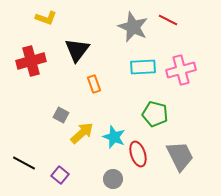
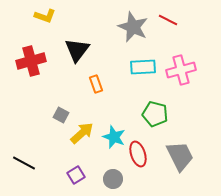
yellow L-shape: moved 1 px left, 2 px up
orange rectangle: moved 2 px right
purple square: moved 16 px right; rotated 18 degrees clockwise
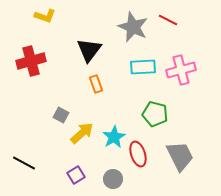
black triangle: moved 12 px right
cyan star: rotated 20 degrees clockwise
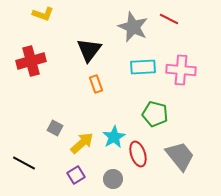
yellow L-shape: moved 2 px left, 2 px up
red line: moved 1 px right, 1 px up
pink cross: rotated 20 degrees clockwise
gray square: moved 6 px left, 13 px down
yellow arrow: moved 10 px down
gray trapezoid: rotated 12 degrees counterclockwise
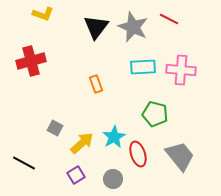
black triangle: moved 7 px right, 23 px up
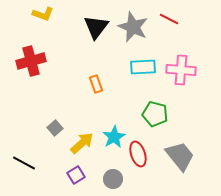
gray square: rotated 21 degrees clockwise
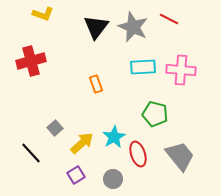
black line: moved 7 px right, 10 px up; rotated 20 degrees clockwise
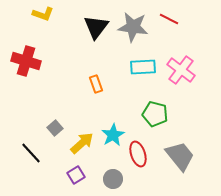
gray star: rotated 16 degrees counterclockwise
red cross: moved 5 px left; rotated 32 degrees clockwise
pink cross: rotated 32 degrees clockwise
cyan star: moved 1 px left, 2 px up
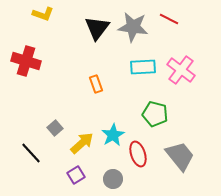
black triangle: moved 1 px right, 1 px down
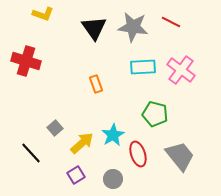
red line: moved 2 px right, 3 px down
black triangle: moved 3 px left; rotated 12 degrees counterclockwise
